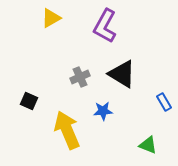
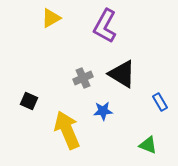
gray cross: moved 3 px right, 1 px down
blue rectangle: moved 4 px left
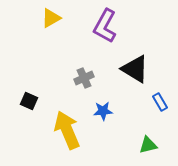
black triangle: moved 13 px right, 5 px up
gray cross: moved 1 px right
green triangle: rotated 36 degrees counterclockwise
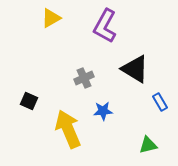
yellow arrow: moved 1 px right, 1 px up
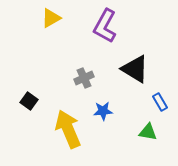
black square: rotated 12 degrees clockwise
green triangle: moved 13 px up; rotated 24 degrees clockwise
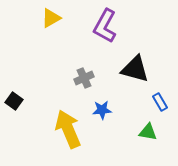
black triangle: rotated 16 degrees counterclockwise
black square: moved 15 px left
blue star: moved 1 px left, 1 px up
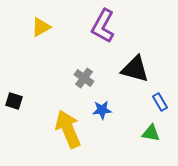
yellow triangle: moved 10 px left, 9 px down
purple L-shape: moved 2 px left
gray cross: rotated 30 degrees counterclockwise
black square: rotated 18 degrees counterclockwise
green triangle: moved 3 px right, 1 px down
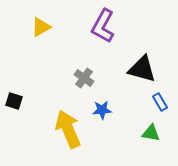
black triangle: moved 7 px right
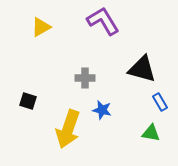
purple L-shape: moved 5 px up; rotated 120 degrees clockwise
gray cross: moved 1 px right; rotated 36 degrees counterclockwise
black square: moved 14 px right
blue star: rotated 18 degrees clockwise
yellow arrow: rotated 138 degrees counterclockwise
